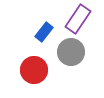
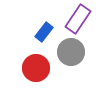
red circle: moved 2 px right, 2 px up
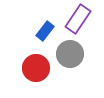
blue rectangle: moved 1 px right, 1 px up
gray circle: moved 1 px left, 2 px down
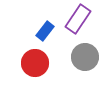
gray circle: moved 15 px right, 3 px down
red circle: moved 1 px left, 5 px up
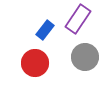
blue rectangle: moved 1 px up
